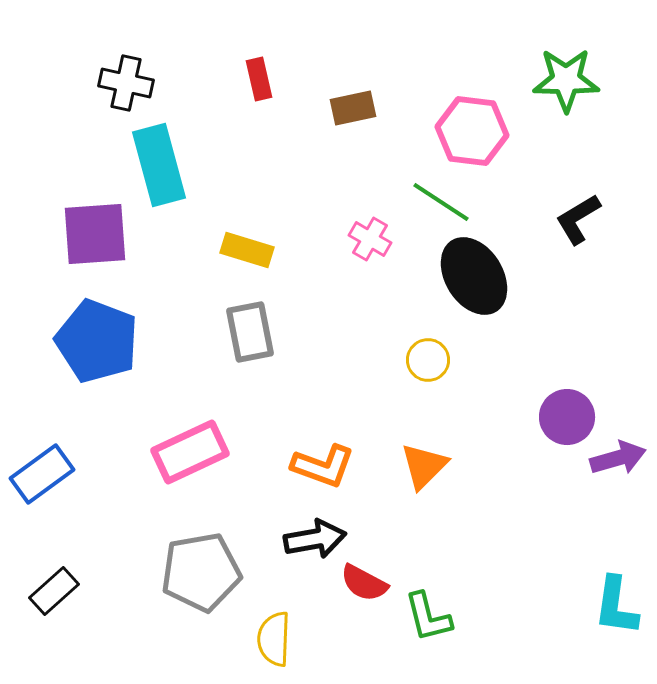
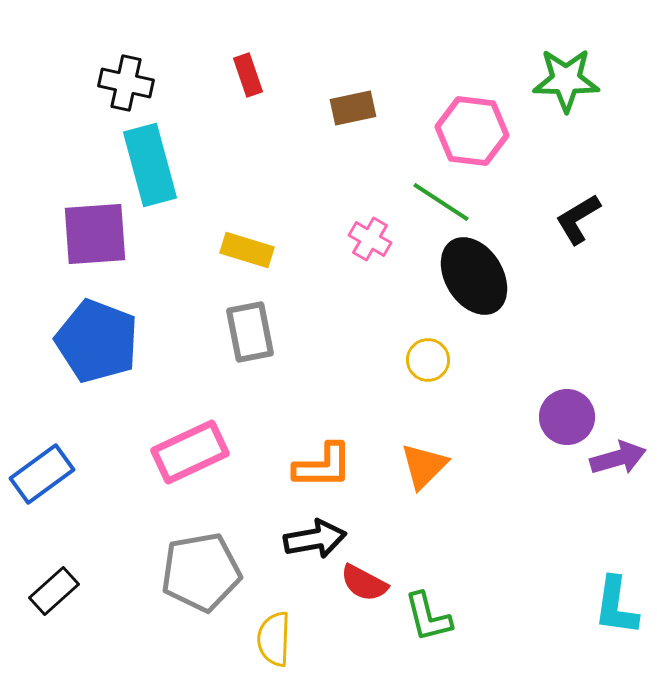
red rectangle: moved 11 px left, 4 px up; rotated 6 degrees counterclockwise
cyan rectangle: moved 9 px left
orange L-shape: rotated 20 degrees counterclockwise
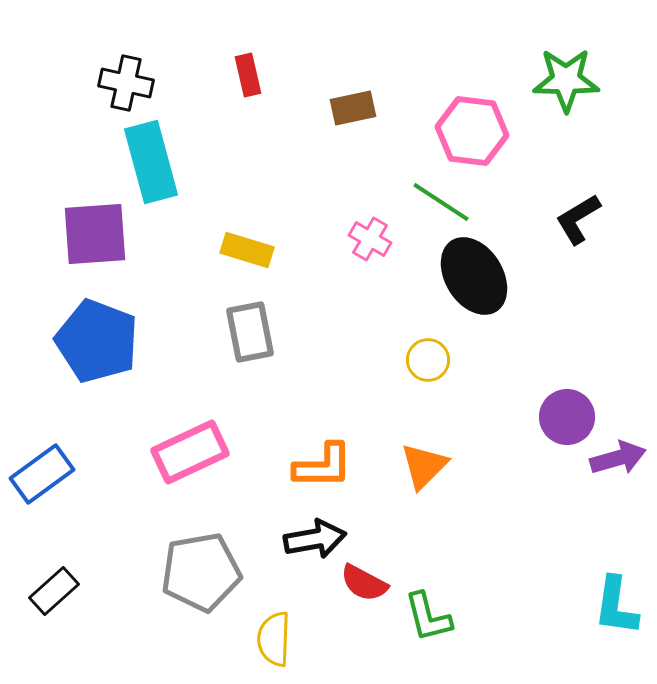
red rectangle: rotated 6 degrees clockwise
cyan rectangle: moved 1 px right, 3 px up
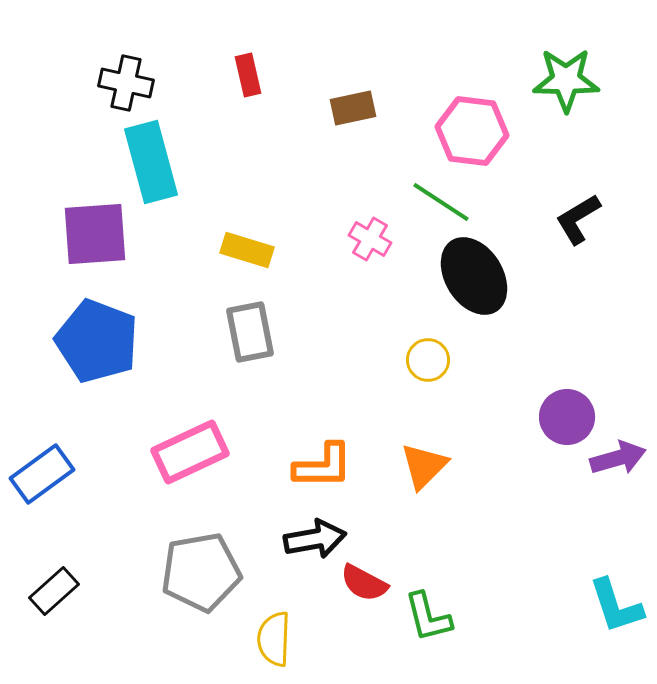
cyan L-shape: rotated 26 degrees counterclockwise
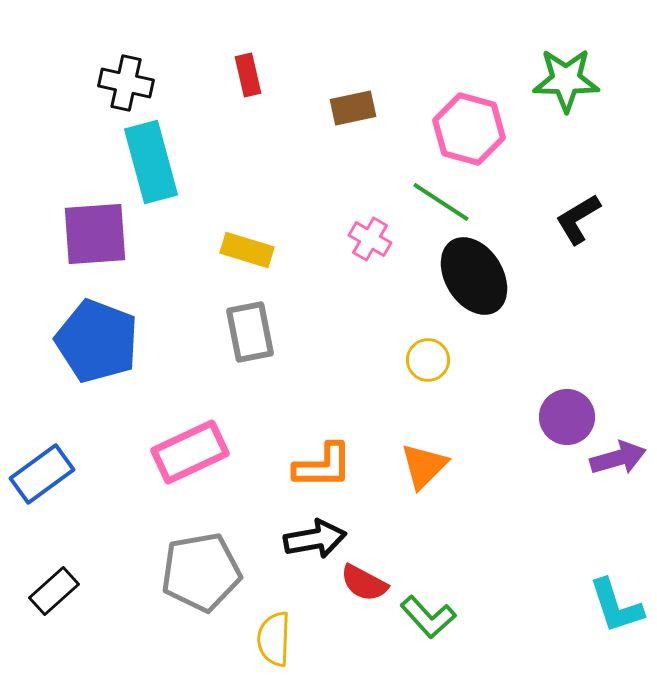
pink hexagon: moved 3 px left, 2 px up; rotated 8 degrees clockwise
green L-shape: rotated 28 degrees counterclockwise
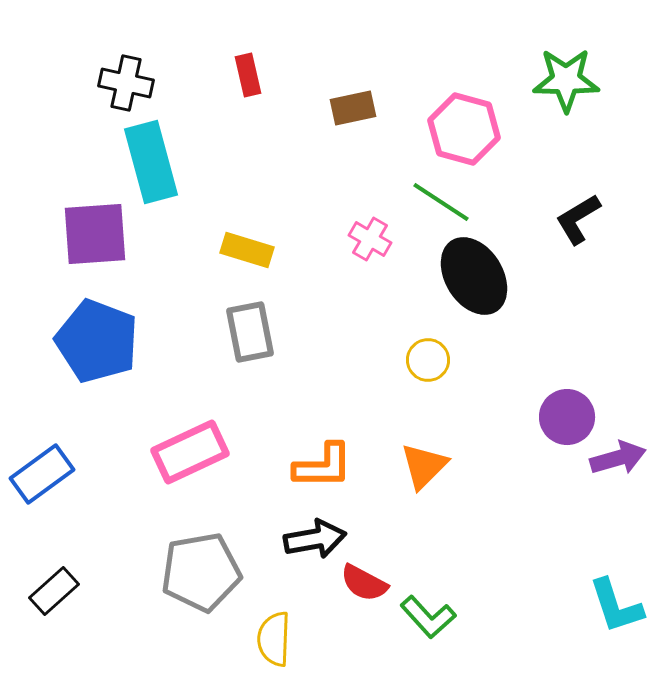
pink hexagon: moved 5 px left
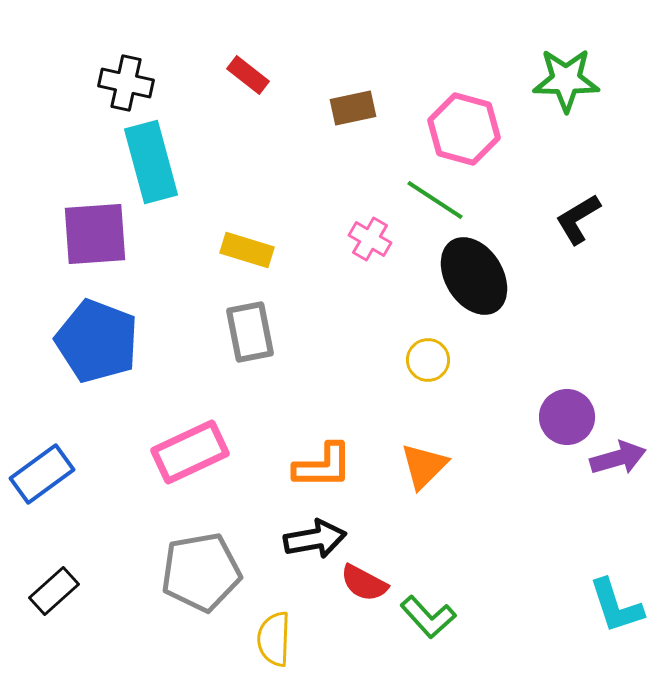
red rectangle: rotated 39 degrees counterclockwise
green line: moved 6 px left, 2 px up
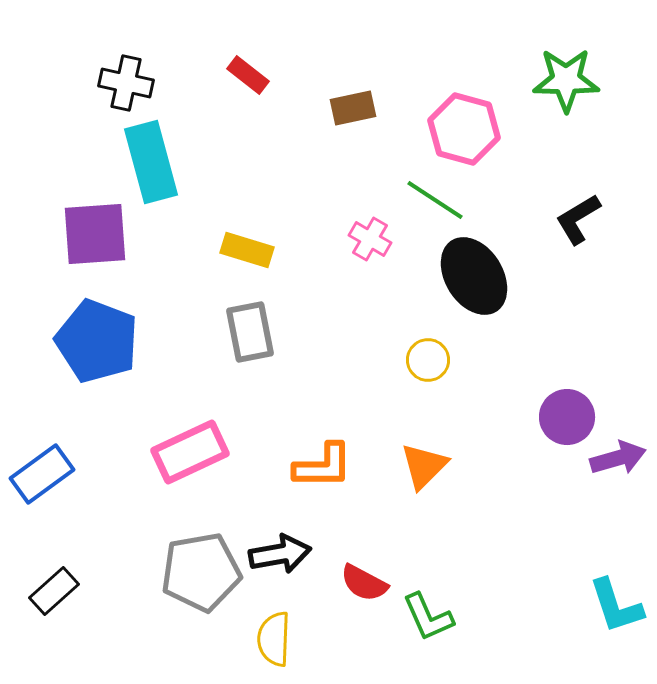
black arrow: moved 35 px left, 15 px down
green L-shape: rotated 18 degrees clockwise
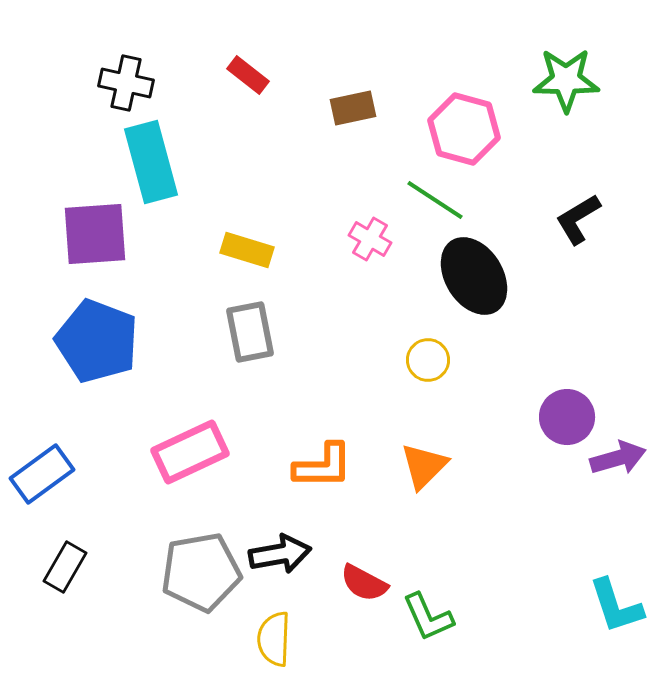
black rectangle: moved 11 px right, 24 px up; rotated 18 degrees counterclockwise
